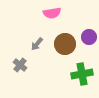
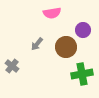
purple circle: moved 6 px left, 7 px up
brown circle: moved 1 px right, 3 px down
gray cross: moved 8 px left, 1 px down
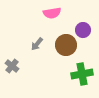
brown circle: moved 2 px up
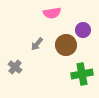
gray cross: moved 3 px right, 1 px down
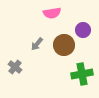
brown circle: moved 2 px left
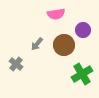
pink semicircle: moved 4 px right, 1 px down
gray cross: moved 1 px right, 3 px up
green cross: rotated 20 degrees counterclockwise
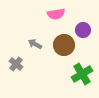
gray arrow: moved 2 px left; rotated 80 degrees clockwise
